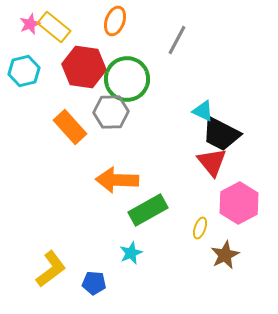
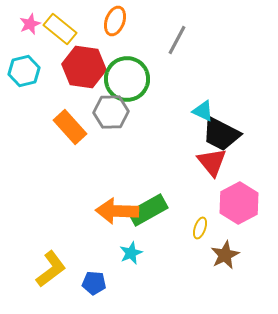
yellow rectangle: moved 6 px right, 2 px down
orange arrow: moved 31 px down
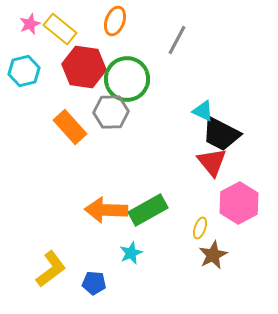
orange arrow: moved 11 px left, 1 px up
brown star: moved 12 px left
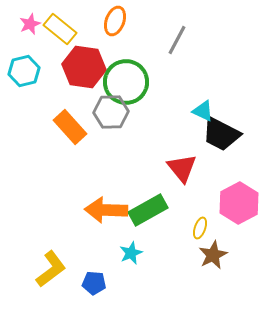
green circle: moved 1 px left, 3 px down
red triangle: moved 30 px left, 6 px down
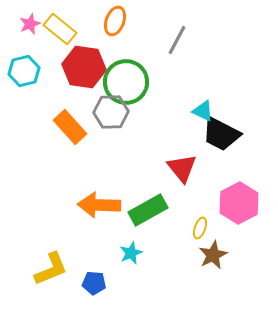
orange arrow: moved 7 px left, 5 px up
yellow L-shape: rotated 15 degrees clockwise
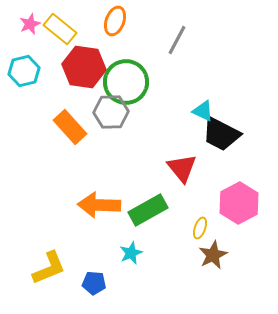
yellow L-shape: moved 2 px left, 1 px up
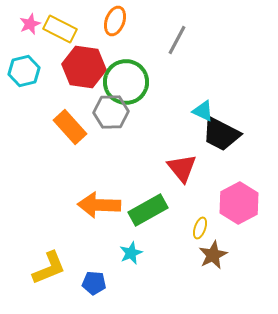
yellow rectangle: rotated 12 degrees counterclockwise
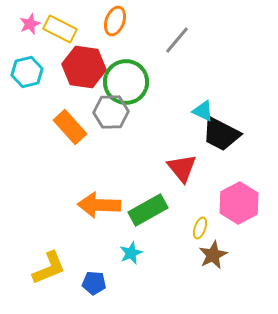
gray line: rotated 12 degrees clockwise
cyan hexagon: moved 3 px right, 1 px down
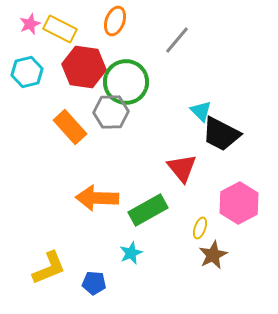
cyan triangle: moved 2 px left; rotated 20 degrees clockwise
orange arrow: moved 2 px left, 7 px up
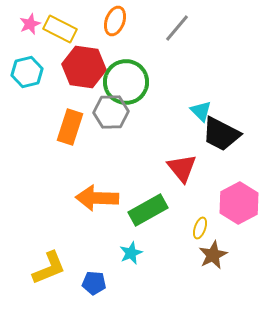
gray line: moved 12 px up
orange rectangle: rotated 60 degrees clockwise
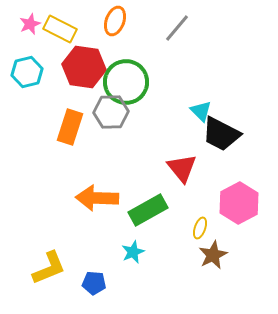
cyan star: moved 2 px right, 1 px up
